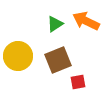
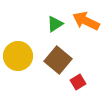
brown square: rotated 28 degrees counterclockwise
red square: rotated 21 degrees counterclockwise
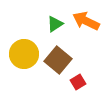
yellow circle: moved 6 px right, 2 px up
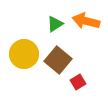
orange arrow: rotated 12 degrees counterclockwise
